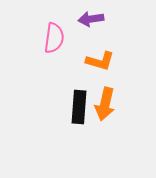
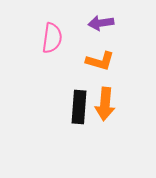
purple arrow: moved 10 px right, 4 px down
pink semicircle: moved 2 px left
orange arrow: rotated 8 degrees counterclockwise
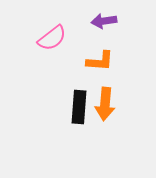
purple arrow: moved 3 px right, 2 px up
pink semicircle: rotated 44 degrees clockwise
orange L-shape: rotated 12 degrees counterclockwise
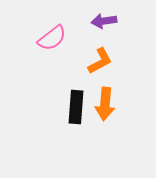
orange L-shape: rotated 32 degrees counterclockwise
black rectangle: moved 3 px left
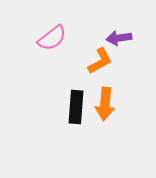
purple arrow: moved 15 px right, 17 px down
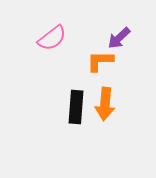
purple arrow: rotated 35 degrees counterclockwise
orange L-shape: rotated 152 degrees counterclockwise
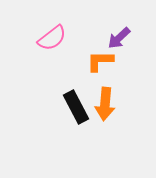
black rectangle: rotated 32 degrees counterclockwise
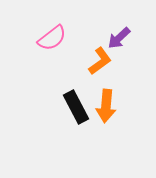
orange L-shape: rotated 144 degrees clockwise
orange arrow: moved 1 px right, 2 px down
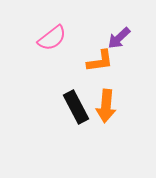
orange L-shape: rotated 28 degrees clockwise
